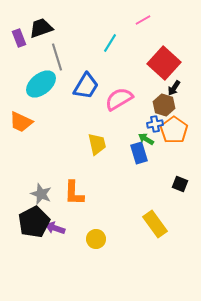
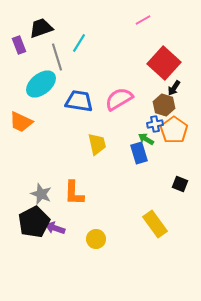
purple rectangle: moved 7 px down
cyan line: moved 31 px left
blue trapezoid: moved 7 px left, 15 px down; rotated 112 degrees counterclockwise
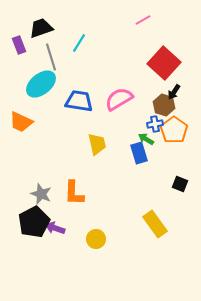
gray line: moved 6 px left
black arrow: moved 4 px down
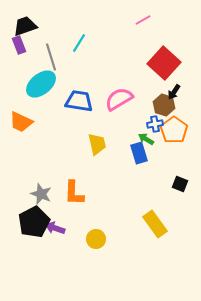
black trapezoid: moved 16 px left, 2 px up
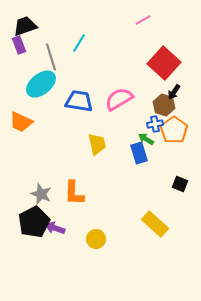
yellow rectangle: rotated 12 degrees counterclockwise
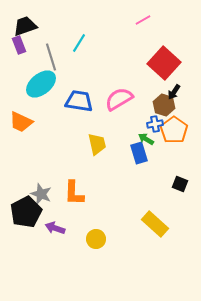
black pentagon: moved 8 px left, 10 px up
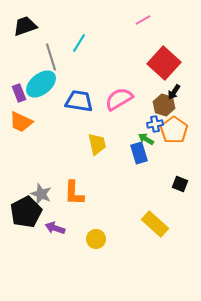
purple rectangle: moved 48 px down
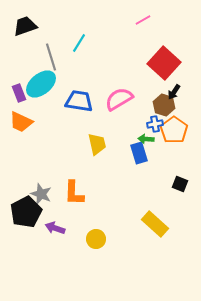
green arrow: rotated 28 degrees counterclockwise
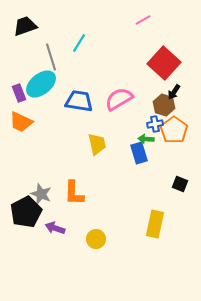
yellow rectangle: rotated 60 degrees clockwise
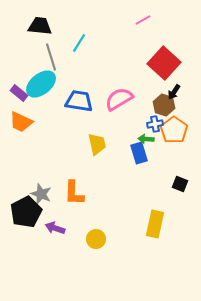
black trapezoid: moved 15 px right; rotated 25 degrees clockwise
purple rectangle: rotated 30 degrees counterclockwise
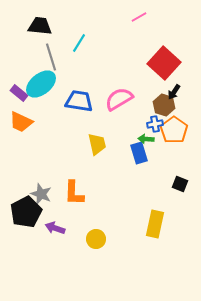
pink line: moved 4 px left, 3 px up
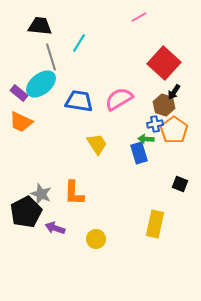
yellow trapezoid: rotated 20 degrees counterclockwise
